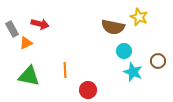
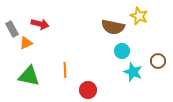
yellow star: moved 1 px up
cyan circle: moved 2 px left
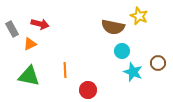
orange triangle: moved 4 px right, 1 px down
brown circle: moved 2 px down
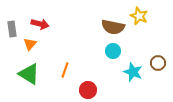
gray rectangle: rotated 21 degrees clockwise
orange triangle: rotated 24 degrees counterclockwise
cyan circle: moved 9 px left
orange line: rotated 21 degrees clockwise
green triangle: moved 2 px up; rotated 20 degrees clockwise
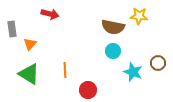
yellow star: rotated 18 degrees counterclockwise
red arrow: moved 10 px right, 10 px up
orange line: rotated 21 degrees counterclockwise
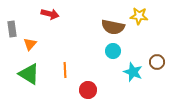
brown circle: moved 1 px left, 1 px up
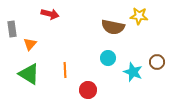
cyan circle: moved 5 px left, 7 px down
